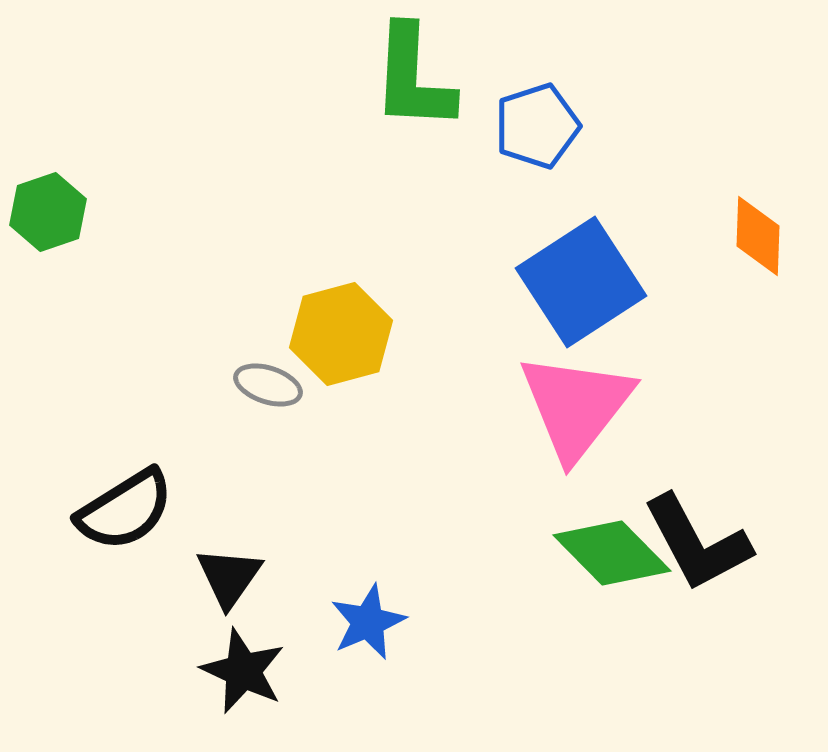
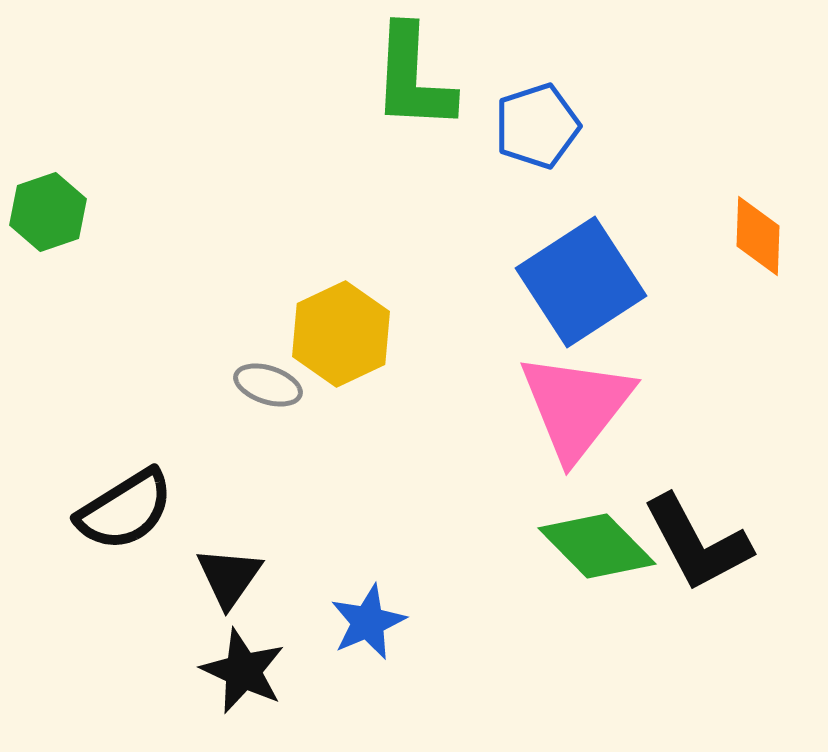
yellow hexagon: rotated 10 degrees counterclockwise
green diamond: moved 15 px left, 7 px up
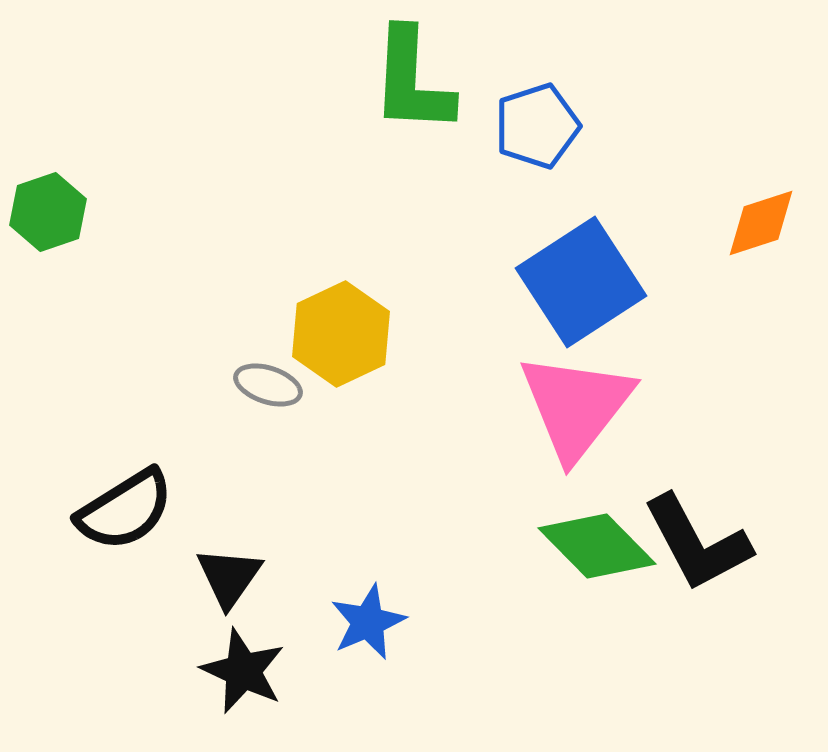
green L-shape: moved 1 px left, 3 px down
orange diamond: moved 3 px right, 13 px up; rotated 70 degrees clockwise
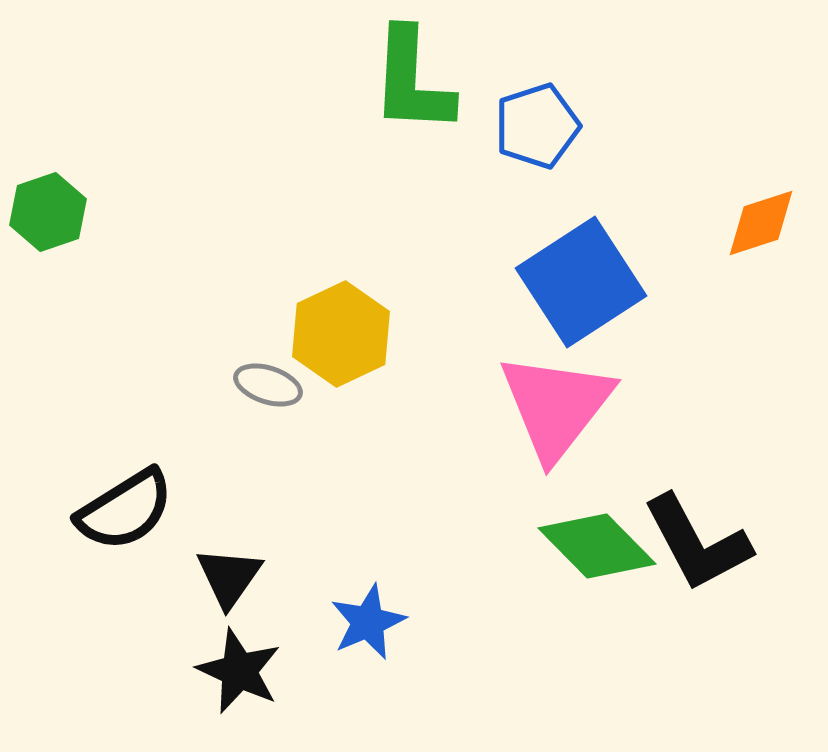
pink triangle: moved 20 px left
black star: moved 4 px left
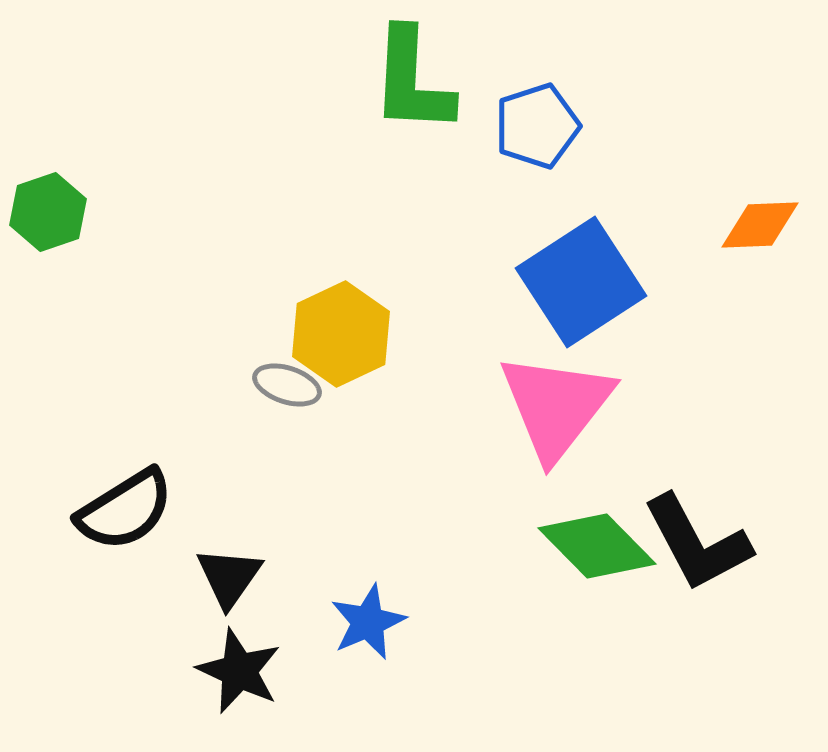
orange diamond: moved 1 px left, 2 px down; rotated 16 degrees clockwise
gray ellipse: moved 19 px right
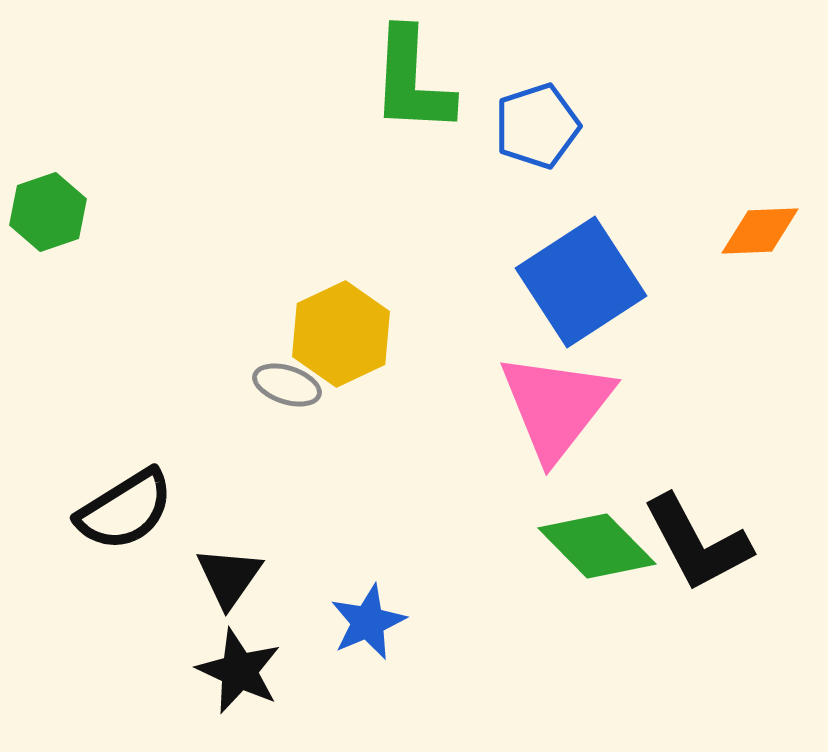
orange diamond: moved 6 px down
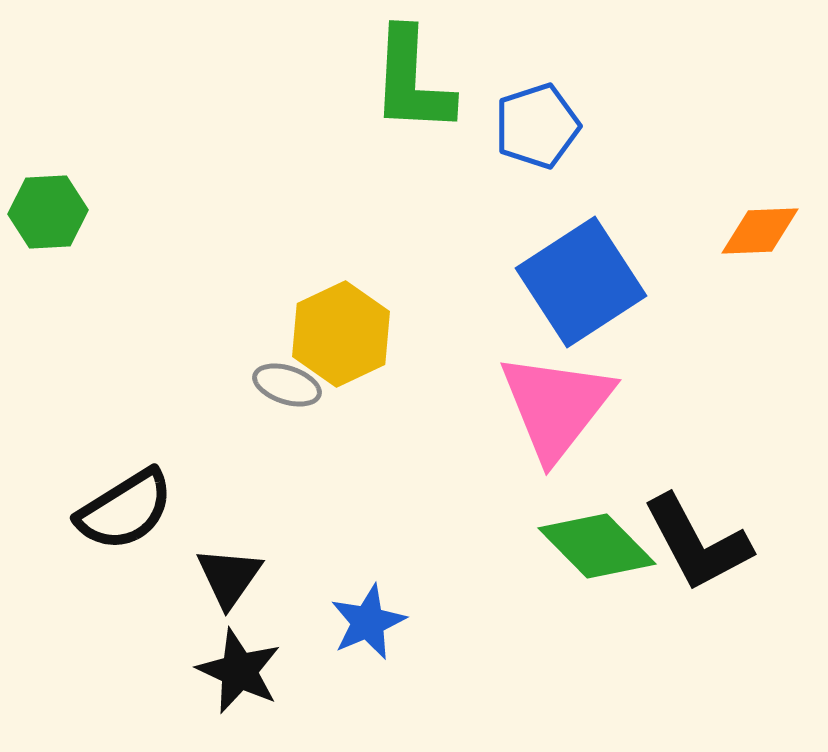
green hexagon: rotated 16 degrees clockwise
